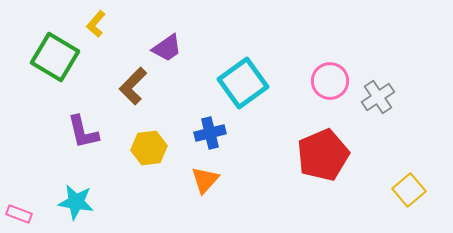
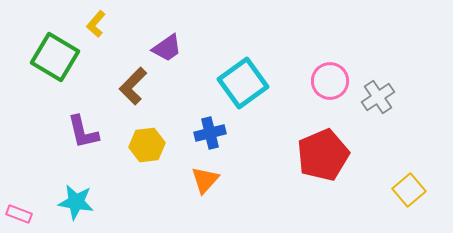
yellow hexagon: moved 2 px left, 3 px up
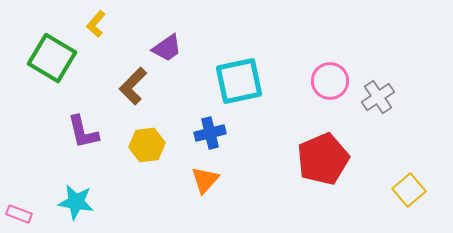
green square: moved 3 px left, 1 px down
cyan square: moved 4 px left, 2 px up; rotated 24 degrees clockwise
red pentagon: moved 4 px down
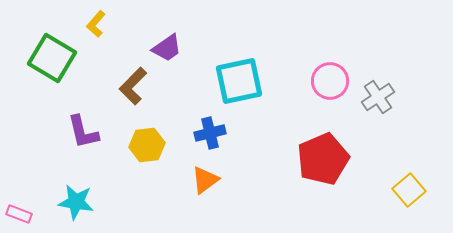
orange triangle: rotated 12 degrees clockwise
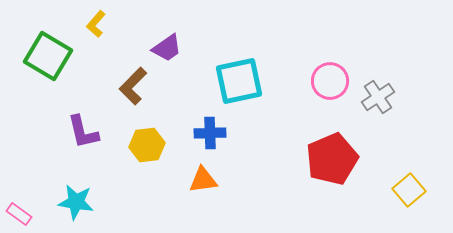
green square: moved 4 px left, 2 px up
blue cross: rotated 12 degrees clockwise
red pentagon: moved 9 px right
orange triangle: moved 2 px left; rotated 28 degrees clockwise
pink rectangle: rotated 15 degrees clockwise
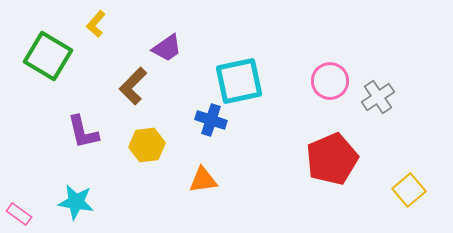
blue cross: moved 1 px right, 13 px up; rotated 20 degrees clockwise
